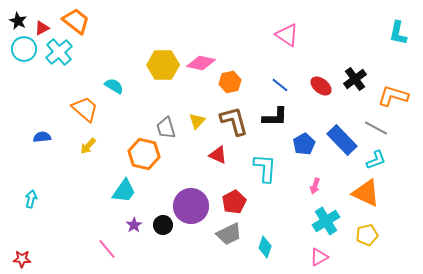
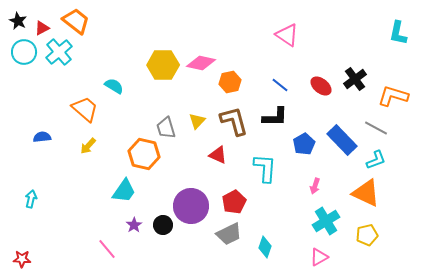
cyan circle at (24, 49): moved 3 px down
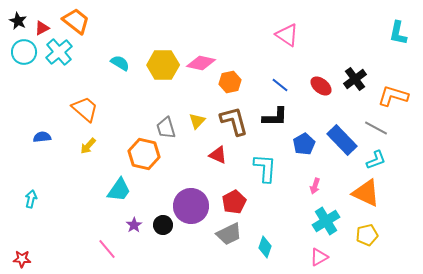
cyan semicircle at (114, 86): moved 6 px right, 23 px up
cyan trapezoid at (124, 191): moved 5 px left, 1 px up
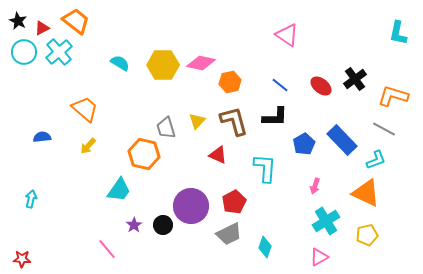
gray line at (376, 128): moved 8 px right, 1 px down
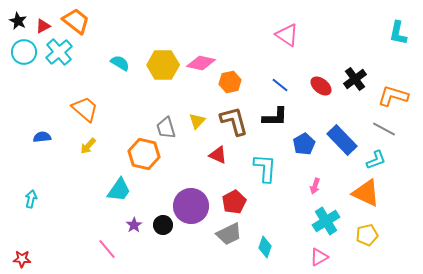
red triangle at (42, 28): moved 1 px right, 2 px up
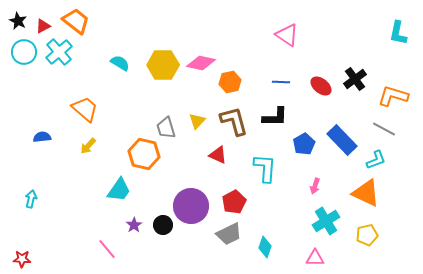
blue line at (280, 85): moved 1 px right, 3 px up; rotated 36 degrees counterclockwise
pink triangle at (319, 257): moved 4 px left, 1 px down; rotated 30 degrees clockwise
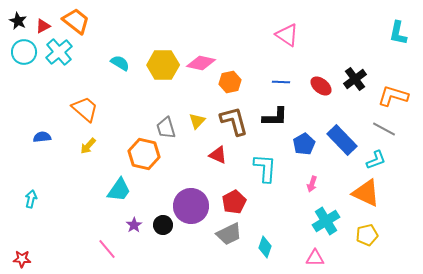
pink arrow at (315, 186): moved 3 px left, 2 px up
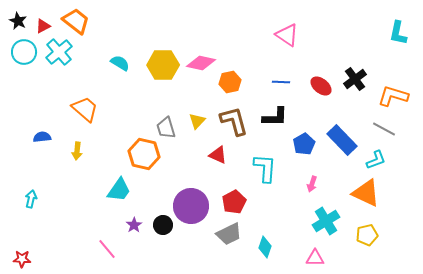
yellow arrow at (88, 146): moved 11 px left, 5 px down; rotated 36 degrees counterclockwise
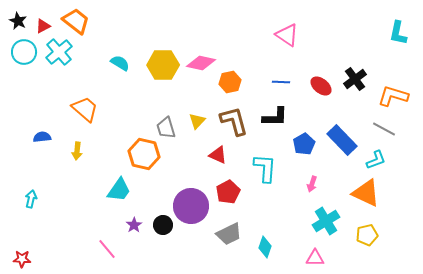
red pentagon at (234, 202): moved 6 px left, 10 px up
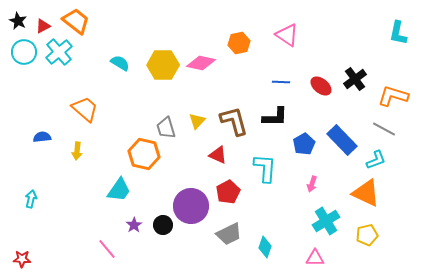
orange hexagon at (230, 82): moved 9 px right, 39 px up
